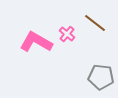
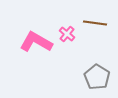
brown line: rotated 30 degrees counterclockwise
gray pentagon: moved 4 px left; rotated 25 degrees clockwise
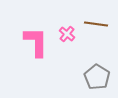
brown line: moved 1 px right, 1 px down
pink L-shape: rotated 60 degrees clockwise
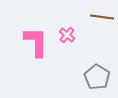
brown line: moved 6 px right, 7 px up
pink cross: moved 1 px down
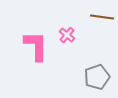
pink L-shape: moved 4 px down
gray pentagon: rotated 20 degrees clockwise
